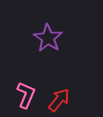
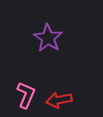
red arrow: rotated 140 degrees counterclockwise
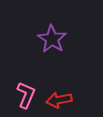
purple star: moved 4 px right, 1 px down
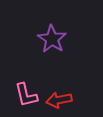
pink L-shape: rotated 144 degrees clockwise
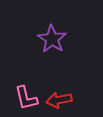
pink L-shape: moved 3 px down
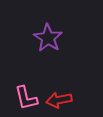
purple star: moved 4 px left, 1 px up
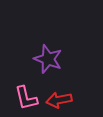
purple star: moved 21 px down; rotated 12 degrees counterclockwise
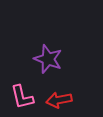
pink L-shape: moved 4 px left, 1 px up
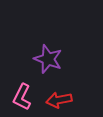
pink L-shape: rotated 40 degrees clockwise
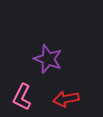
red arrow: moved 7 px right, 1 px up
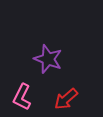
red arrow: rotated 30 degrees counterclockwise
